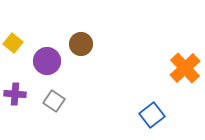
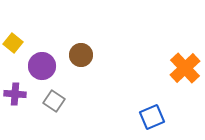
brown circle: moved 11 px down
purple circle: moved 5 px left, 5 px down
blue square: moved 2 px down; rotated 15 degrees clockwise
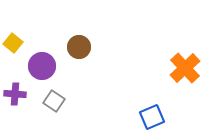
brown circle: moved 2 px left, 8 px up
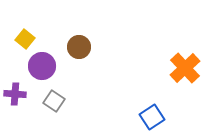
yellow square: moved 12 px right, 4 px up
blue square: rotated 10 degrees counterclockwise
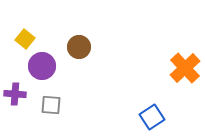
gray square: moved 3 px left, 4 px down; rotated 30 degrees counterclockwise
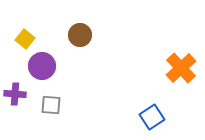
brown circle: moved 1 px right, 12 px up
orange cross: moved 4 px left
